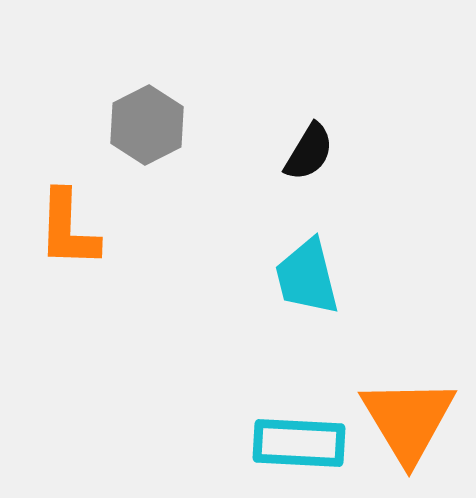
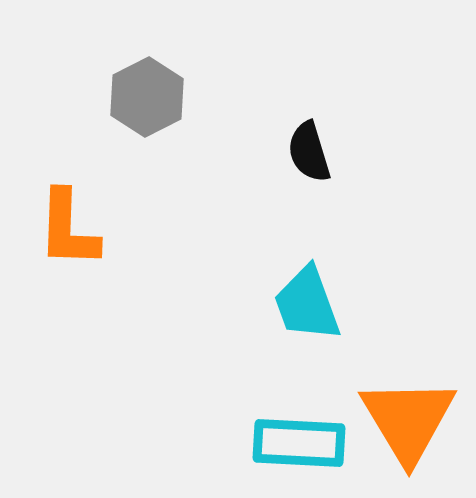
gray hexagon: moved 28 px up
black semicircle: rotated 132 degrees clockwise
cyan trapezoid: moved 27 px down; rotated 6 degrees counterclockwise
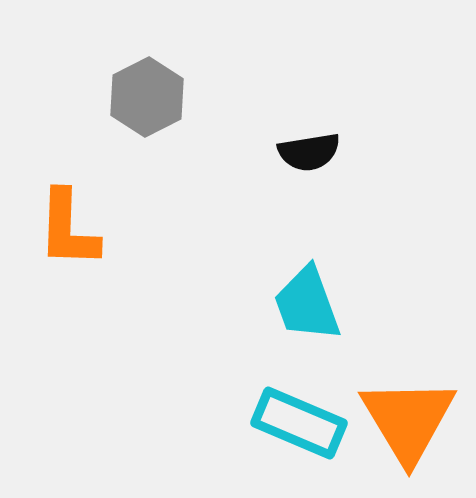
black semicircle: rotated 82 degrees counterclockwise
cyan rectangle: moved 20 px up; rotated 20 degrees clockwise
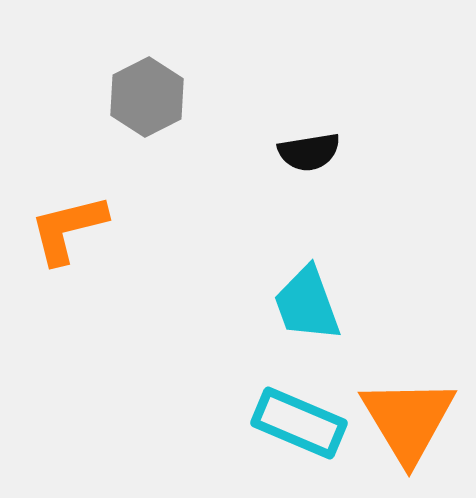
orange L-shape: rotated 74 degrees clockwise
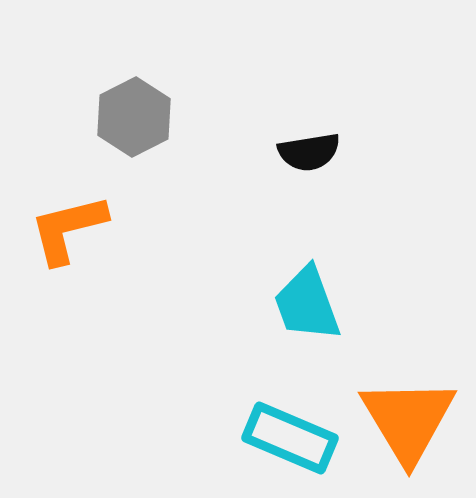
gray hexagon: moved 13 px left, 20 px down
cyan rectangle: moved 9 px left, 15 px down
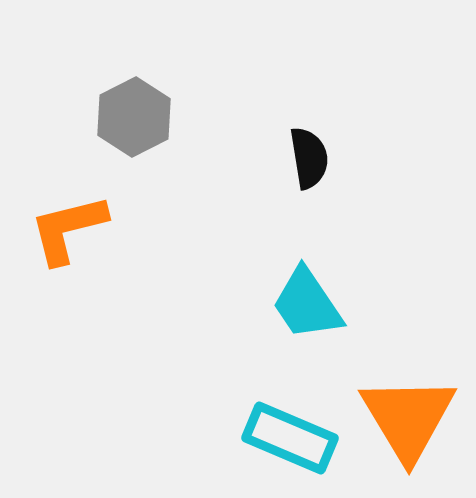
black semicircle: moved 6 px down; rotated 90 degrees counterclockwise
cyan trapezoid: rotated 14 degrees counterclockwise
orange triangle: moved 2 px up
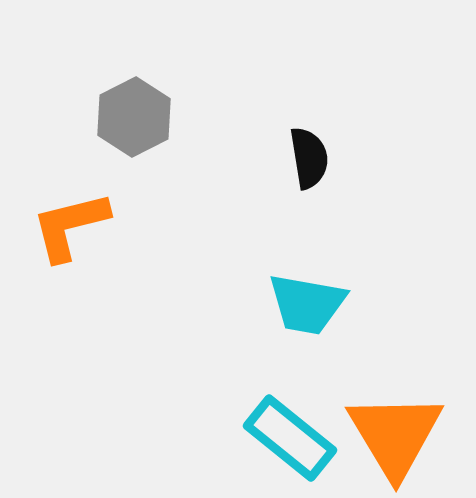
orange L-shape: moved 2 px right, 3 px up
cyan trapezoid: rotated 46 degrees counterclockwise
orange triangle: moved 13 px left, 17 px down
cyan rectangle: rotated 16 degrees clockwise
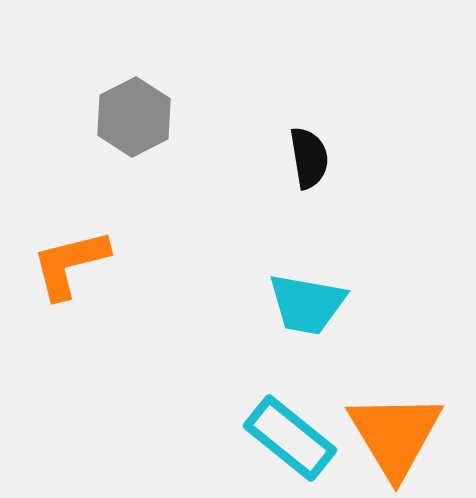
orange L-shape: moved 38 px down
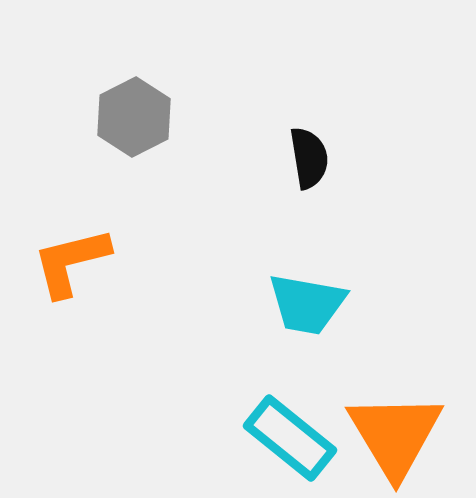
orange L-shape: moved 1 px right, 2 px up
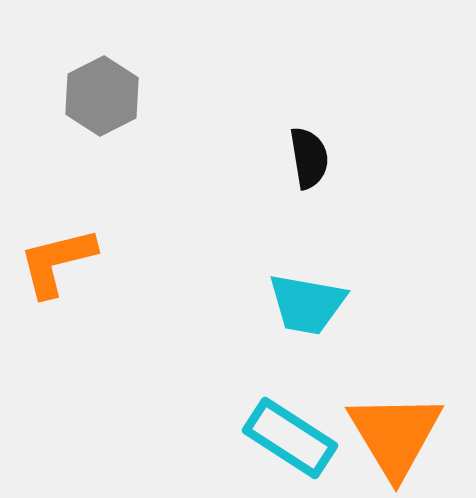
gray hexagon: moved 32 px left, 21 px up
orange L-shape: moved 14 px left
cyan rectangle: rotated 6 degrees counterclockwise
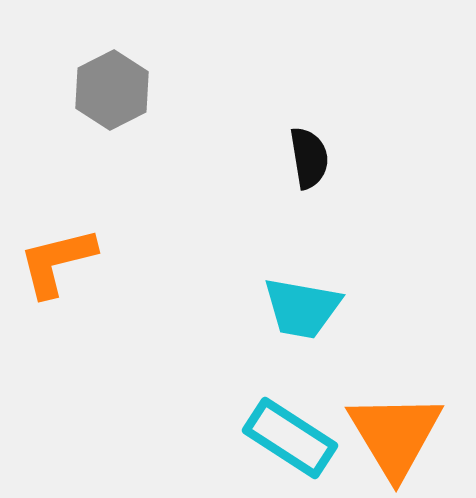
gray hexagon: moved 10 px right, 6 px up
cyan trapezoid: moved 5 px left, 4 px down
